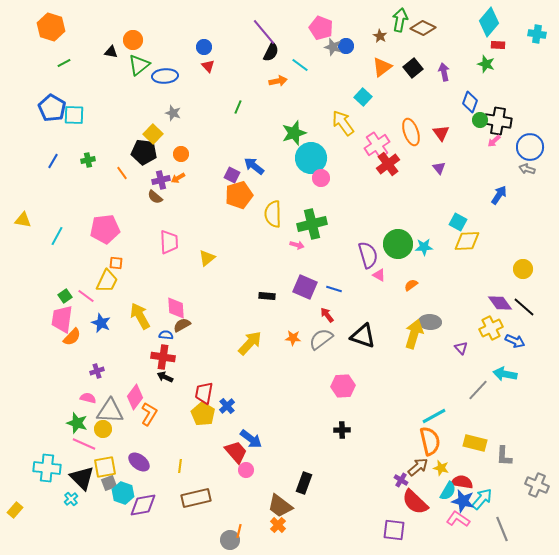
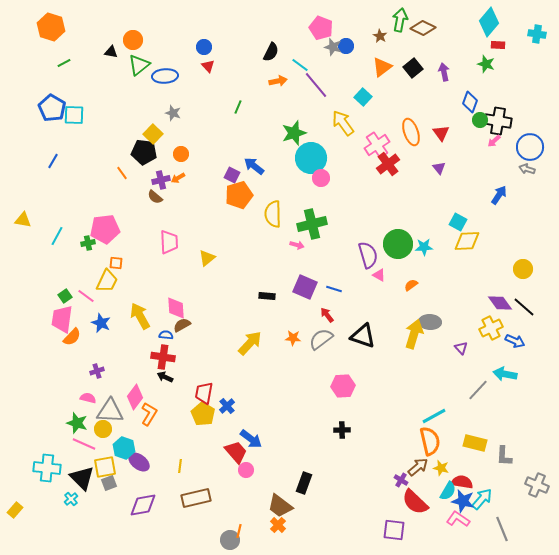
purple line at (264, 32): moved 52 px right, 53 px down
green cross at (88, 160): moved 83 px down
cyan hexagon at (123, 493): moved 1 px right, 45 px up
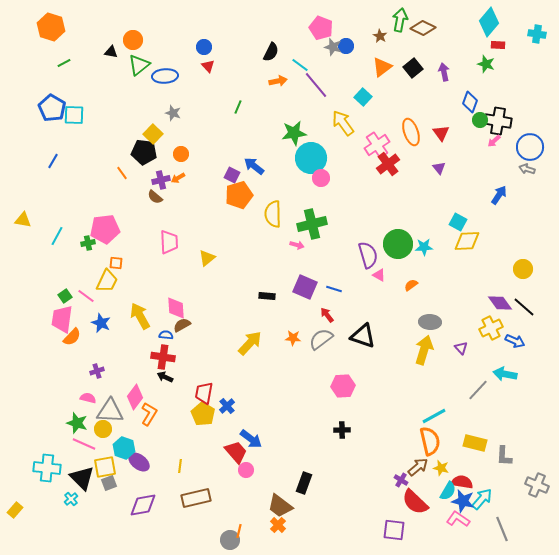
green star at (294, 133): rotated 10 degrees clockwise
yellow arrow at (414, 334): moved 10 px right, 16 px down
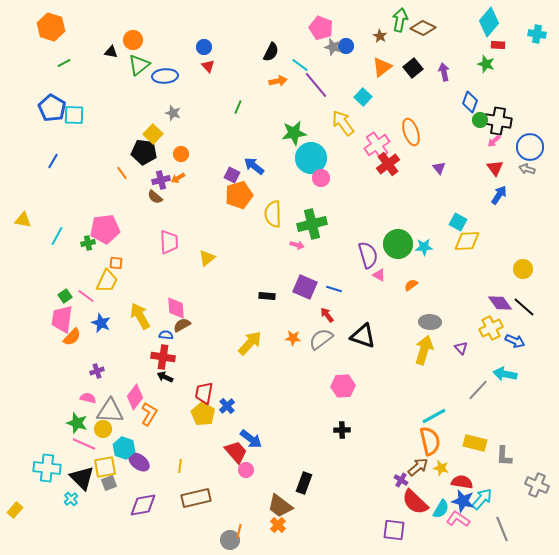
red triangle at (441, 133): moved 54 px right, 35 px down
cyan semicircle at (448, 491): moved 7 px left, 18 px down
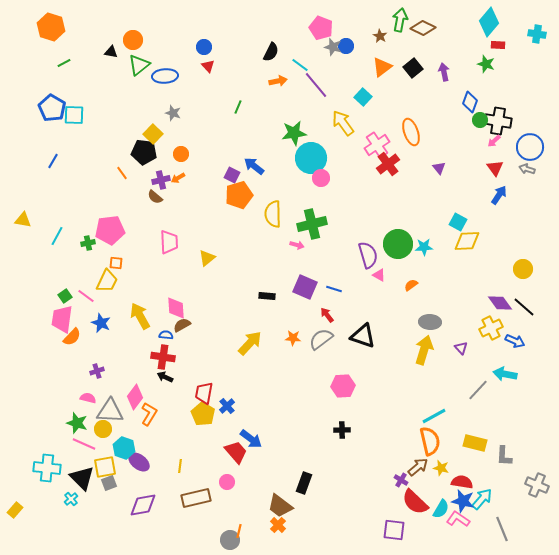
pink pentagon at (105, 229): moved 5 px right, 1 px down
pink circle at (246, 470): moved 19 px left, 12 px down
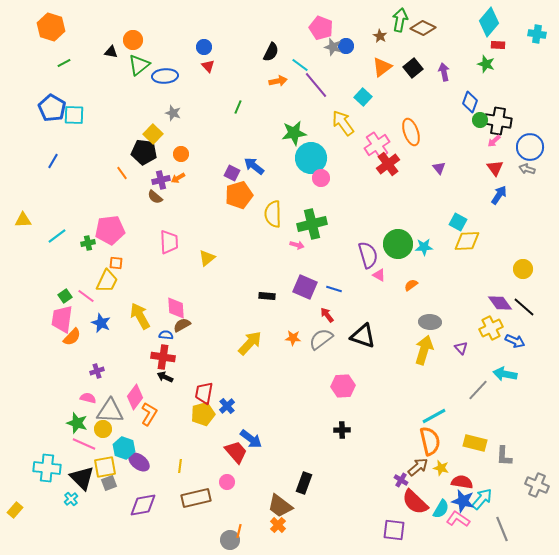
purple square at (232, 175): moved 2 px up
yellow triangle at (23, 220): rotated 12 degrees counterclockwise
cyan line at (57, 236): rotated 24 degrees clockwise
yellow pentagon at (203, 414): rotated 25 degrees clockwise
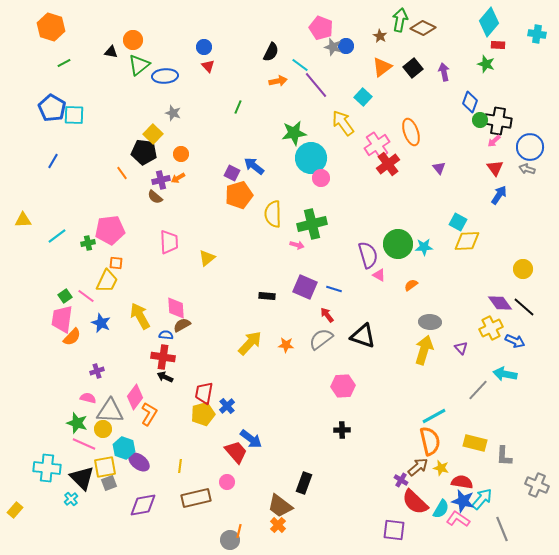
orange star at (293, 338): moved 7 px left, 7 px down
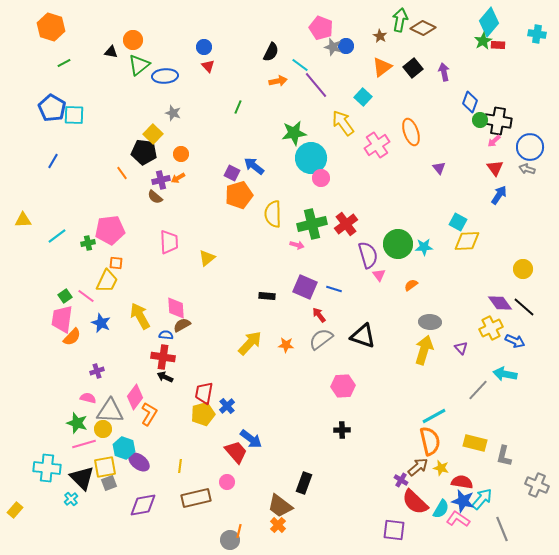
green star at (486, 64): moved 3 px left, 23 px up; rotated 24 degrees clockwise
red cross at (388, 164): moved 42 px left, 60 px down
pink triangle at (379, 275): rotated 24 degrees clockwise
red arrow at (327, 315): moved 8 px left
pink line at (84, 444): rotated 40 degrees counterclockwise
gray L-shape at (504, 456): rotated 10 degrees clockwise
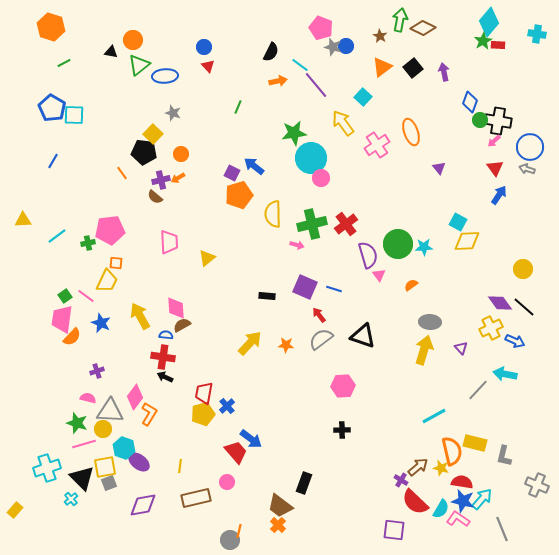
orange semicircle at (430, 441): moved 22 px right, 10 px down
cyan cross at (47, 468): rotated 24 degrees counterclockwise
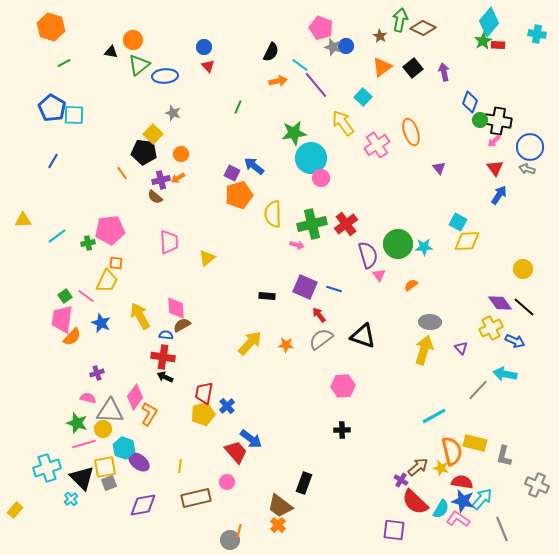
purple cross at (97, 371): moved 2 px down
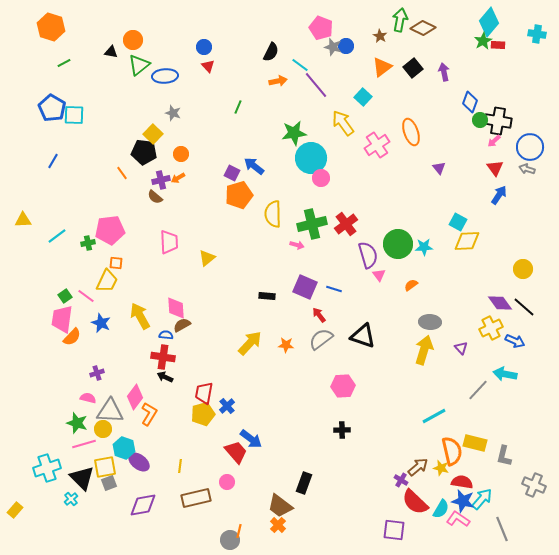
gray cross at (537, 485): moved 3 px left
